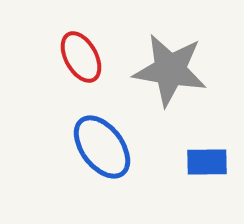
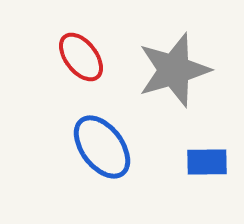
red ellipse: rotated 9 degrees counterclockwise
gray star: moved 4 px right; rotated 26 degrees counterclockwise
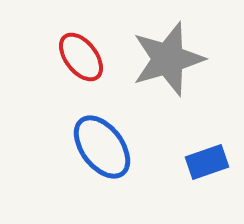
gray star: moved 6 px left, 11 px up
blue rectangle: rotated 18 degrees counterclockwise
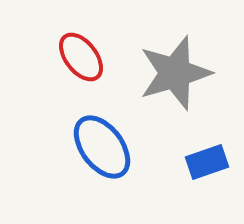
gray star: moved 7 px right, 14 px down
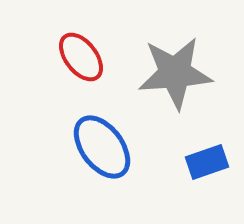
gray star: rotated 12 degrees clockwise
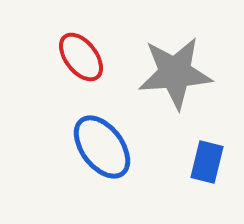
blue rectangle: rotated 57 degrees counterclockwise
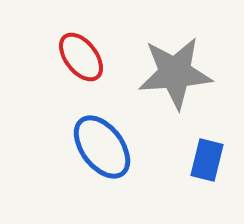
blue rectangle: moved 2 px up
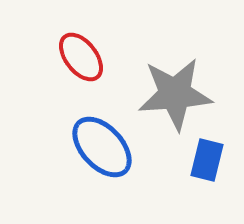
gray star: moved 21 px down
blue ellipse: rotated 6 degrees counterclockwise
